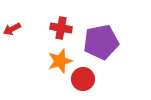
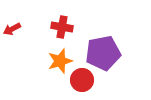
red cross: moved 1 px right, 1 px up
purple pentagon: moved 2 px right, 11 px down
red circle: moved 1 px left, 1 px down
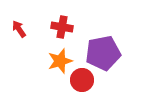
red arrow: moved 7 px right; rotated 84 degrees clockwise
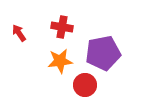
red arrow: moved 4 px down
orange star: rotated 10 degrees clockwise
red circle: moved 3 px right, 5 px down
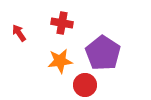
red cross: moved 4 px up
purple pentagon: rotated 28 degrees counterclockwise
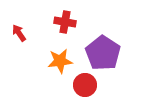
red cross: moved 3 px right, 1 px up
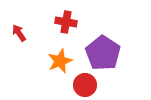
red cross: moved 1 px right
orange star: rotated 15 degrees counterclockwise
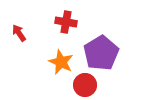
purple pentagon: moved 2 px left; rotated 8 degrees clockwise
orange star: moved 1 px right, 1 px down; rotated 25 degrees counterclockwise
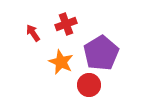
red cross: moved 2 px down; rotated 30 degrees counterclockwise
red arrow: moved 14 px right
red circle: moved 4 px right
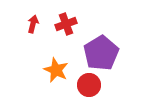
red arrow: moved 9 px up; rotated 48 degrees clockwise
orange star: moved 5 px left, 8 px down
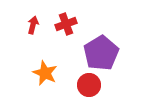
red arrow: moved 1 px down
orange star: moved 11 px left, 3 px down
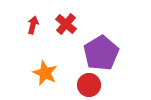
red cross: rotated 30 degrees counterclockwise
